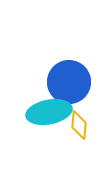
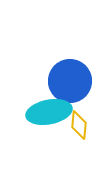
blue circle: moved 1 px right, 1 px up
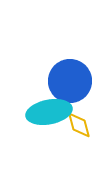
yellow diamond: rotated 20 degrees counterclockwise
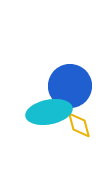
blue circle: moved 5 px down
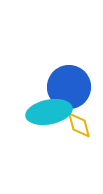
blue circle: moved 1 px left, 1 px down
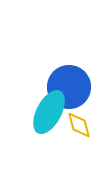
cyan ellipse: rotated 51 degrees counterclockwise
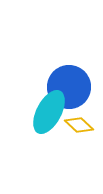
yellow diamond: rotated 32 degrees counterclockwise
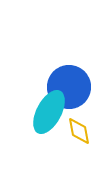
yellow diamond: moved 6 px down; rotated 36 degrees clockwise
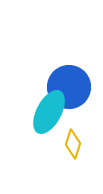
yellow diamond: moved 6 px left, 13 px down; rotated 28 degrees clockwise
